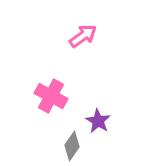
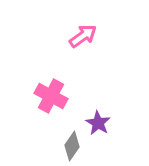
purple star: moved 2 px down
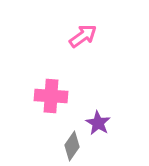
pink cross: rotated 24 degrees counterclockwise
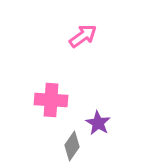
pink cross: moved 4 px down
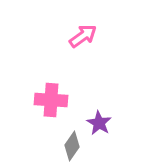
purple star: moved 1 px right
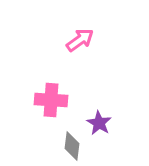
pink arrow: moved 3 px left, 4 px down
gray diamond: rotated 28 degrees counterclockwise
